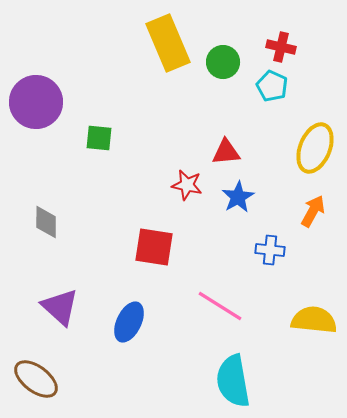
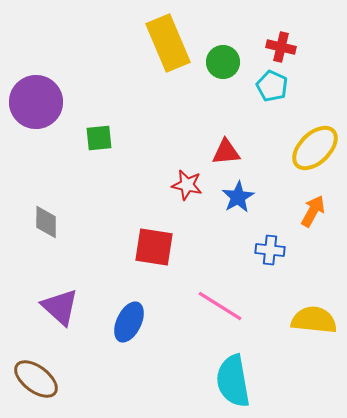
green square: rotated 12 degrees counterclockwise
yellow ellipse: rotated 24 degrees clockwise
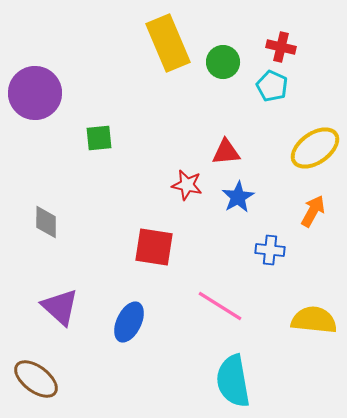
purple circle: moved 1 px left, 9 px up
yellow ellipse: rotated 9 degrees clockwise
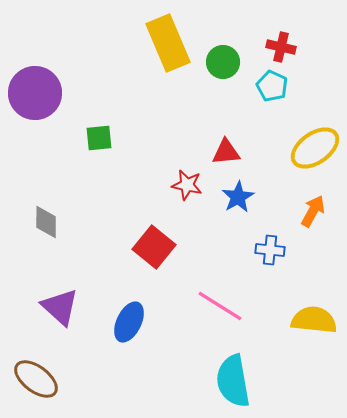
red square: rotated 30 degrees clockwise
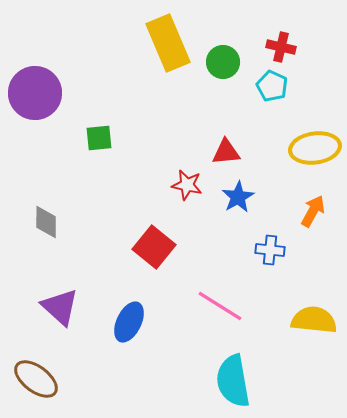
yellow ellipse: rotated 27 degrees clockwise
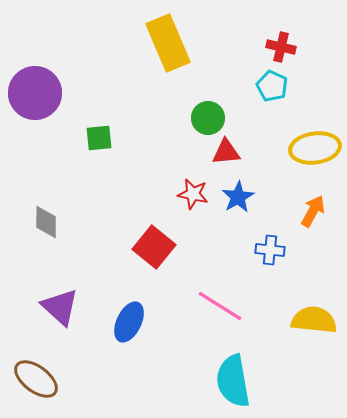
green circle: moved 15 px left, 56 px down
red star: moved 6 px right, 9 px down
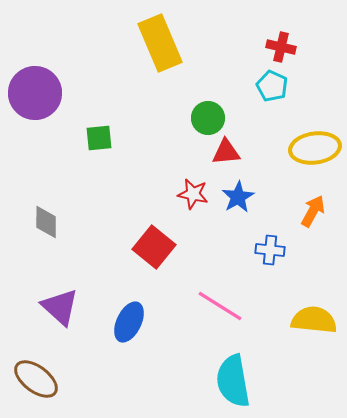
yellow rectangle: moved 8 px left
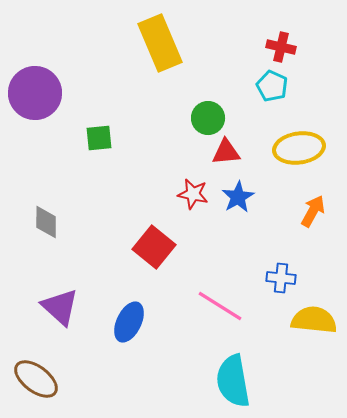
yellow ellipse: moved 16 px left
blue cross: moved 11 px right, 28 px down
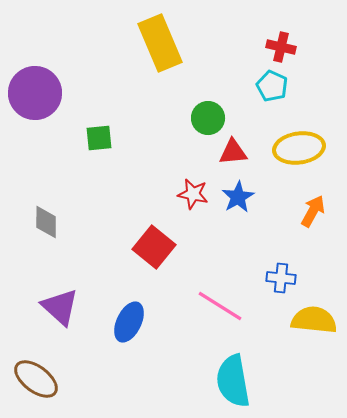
red triangle: moved 7 px right
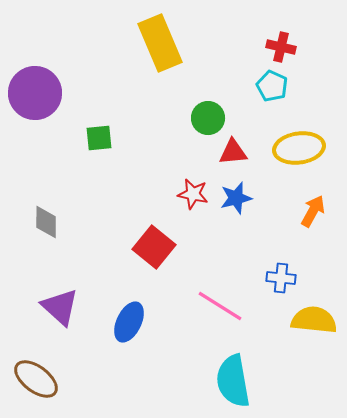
blue star: moved 2 px left, 1 px down; rotated 16 degrees clockwise
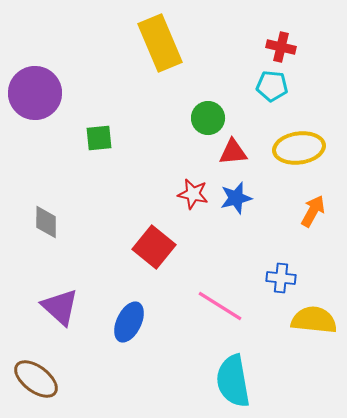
cyan pentagon: rotated 20 degrees counterclockwise
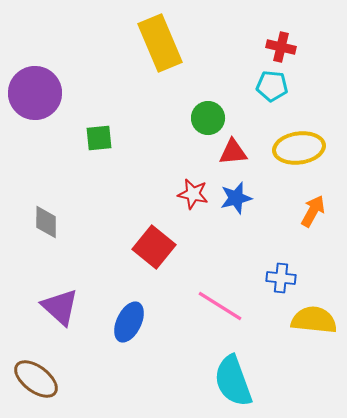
cyan semicircle: rotated 10 degrees counterclockwise
